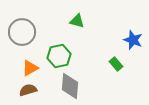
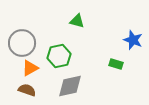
gray circle: moved 11 px down
green rectangle: rotated 32 degrees counterclockwise
gray diamond: rotated 72 degrees clockwise
brown semicircle: moved 1 px left; rotated 36 degrees clockwise
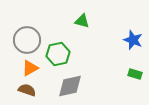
green triangle: moved 5 px right
gray circle: moved 5 px right, 3 px up
green hexagon: moved 1 px left, 2 px up
green rectangle: moved 19 px right, 10 px down
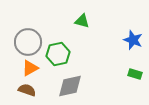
gray circle: moved 1 px right, 2 px down
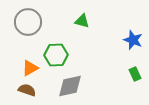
gray circle: moved 20 px up
green hexagon: moved 2 px left, 1 px down; rotated 10 degrees clockwise
green rectangle: rotated 48 degrees clockwise
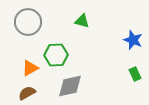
brown semicircle: moved 3 px down; rotated 48 degrees counterclockwise
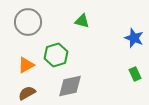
blue star: moved 1 px right, 2 px up
green hexagon: rotated 15 degrees counterclockwise
orange triangle: moved 4 px left, 3 px up
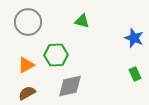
green hexagon: rotated 15 degrees clockwise
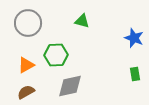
gray circle: moved 1 px down
green rectangle: rotated 16 degrees clockwise
brown semicircle: moved 1 px left, 1 px up
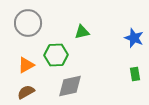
green triangle: moved 11 px down; rotated 28 degrees counterclockwise
